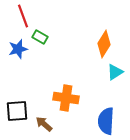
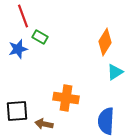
orange diamond: moved 1 px right, 2 px up
brown arrow: rotated 30 degrees counterclockwise
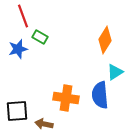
orange diamond: moved 2 px up
blue semicircle: moved 6 px left, 26 px up; rotated 8 degrees counterclockwise
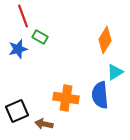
black square: rotated 20 degrees counterclockwise
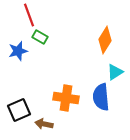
red line: moved 6 px right, 1 px up
blue star: moved 2 px down
blue semicircle: moved 1 px right, 2 px down
black square: moved 2 px right, 1 px up
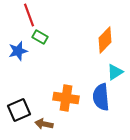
orange diamond: rotated 12 degrees clockwise
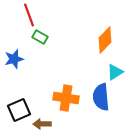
blue star: moved 4 px left, 8 px down
brown arrow: moved 2 px left; rotated 12 degrees counterclockwise
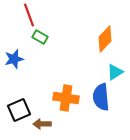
orange diamond: moved 1 px up
